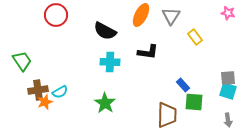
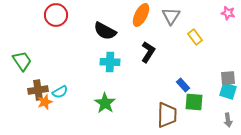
black L-shape: rotated 65 degrees counterclockwise
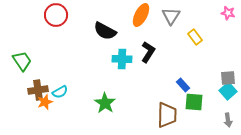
cyan cross: moved 12 px right, 3 px up
cyan square: rotated 30 degrees clockwise
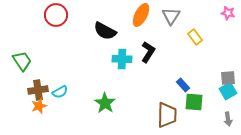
cyan square: rotated 12 degrees clockwise
orange star: moved 6 px left, 4 px down
gray arrow: moved 1 px up
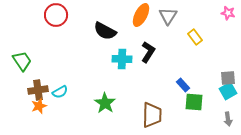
gray triangle: moved 3 px left
brown trapezoid: moved 15 px left
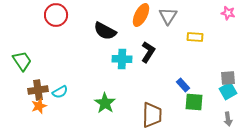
yellow rectangle: rotated 49 degrees counterclockwise
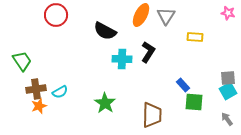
gray triangle: moved 2 px left
brown cross: moved 2 px left, 1 px up
gray arrow: moved 1 px left; rotated 152 degrees clockwise
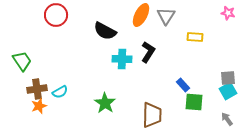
brown cross: moved 1 px right
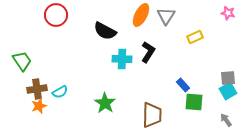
yellow rectangle: rotated 28 degrees counterclockwise
gray arrow: moved 1 px left, 1 px down
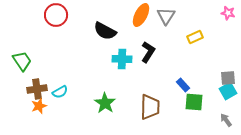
brown trapezoid: moved 2 px left, 8 px up
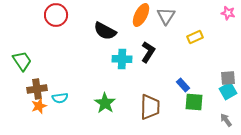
cyan semicircle: moved 6 px down; rotated 21 degrees clockwise
